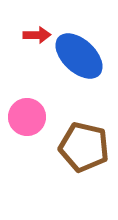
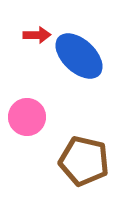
brown pentagon: moved 14 px down
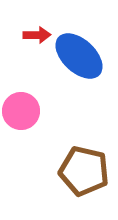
pink circle: moved 6 px left, 6 px up
brown pentagon: moved 10 px down
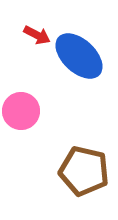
red arrow: rotated 28 degrees clockwise
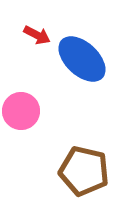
blue ellipse: moved 3 px right, 3 px down
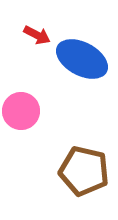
blue ellipse: rotated 15 degrees counterclockwise
